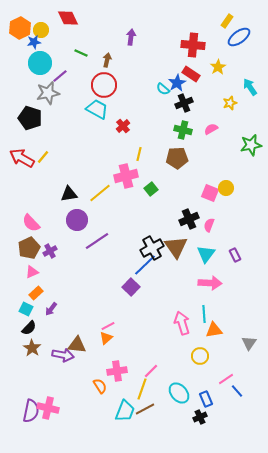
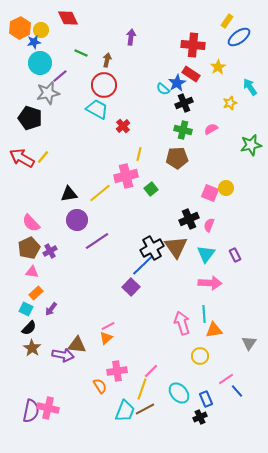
blue line at (145, 265): moved 2 px left
pink triangle at (32, 272): rotated 32 degrees clockwise
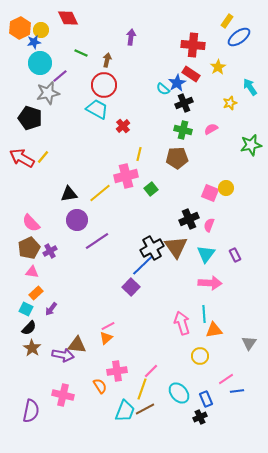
blue line at (237, 391): rotated 56 degrees counterclockwise
pink cross at (48, 408): moved 15 px right, 13 px up
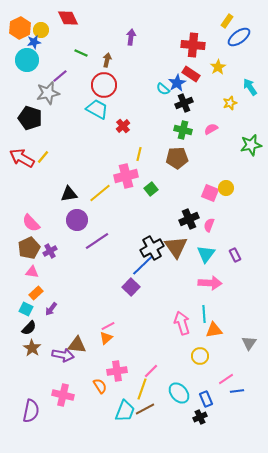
cyan circle at (40, 63): moved 13 px left, 3 px up
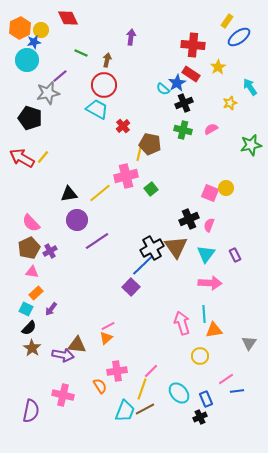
brown pentagon at (177, 158): moved 27 px left, 14 px up; rotated 15 degrees clockwise
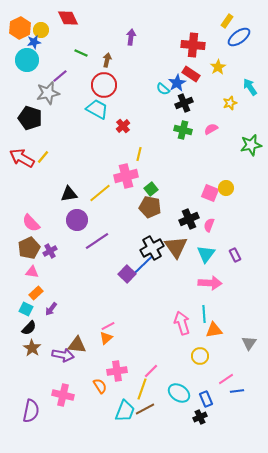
brown pentagon at (150, 144): moved 63 px down
purple square at (131, 287): moved 4 px left, 13 px up
cyan ellipse at (179, 393): rotated 15 degrees counterclockwise
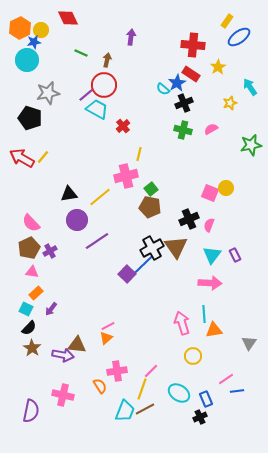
purple line at (60, 76): moved 26 px right, 19 px down
yellow line at (100, 193): moved 4 px down
cyan triangle at (206, 254): moved 6 px right, 1 px down
yellow circle at (200, 356): moved 7 px left
